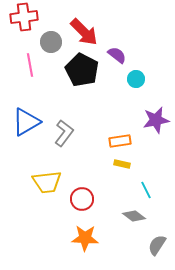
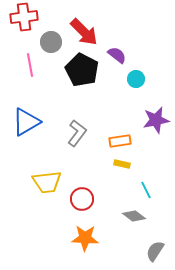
gray L-shape: moved 13 px right
gray semicircle: moved 2 px left, 6 px down
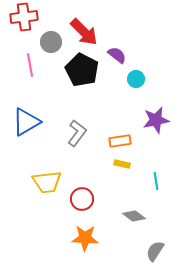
cyan line: moved 10 px right, 9 px up; rotated 18 degrees clockwise
